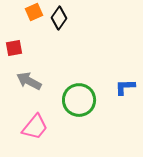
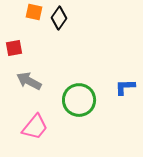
orange square: rotated 36 degrees clockwise
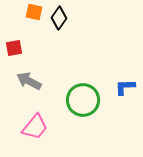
green circle: moved 4 px right
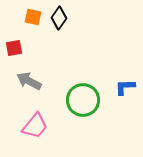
orange square: moved 1 px left, 5 px down
pink trapezoid: moved 1 px up
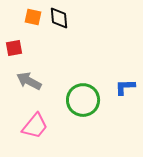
black diamond: rotated 40 degrees counterclockwise
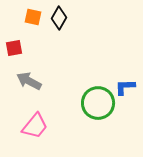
black diamond: rotated 35 degrees clockwise
green circle: moved 15 px right, 3 px down
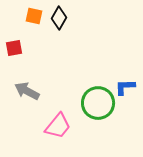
orange square: moved 1 px right, 1 px up
gray arrow: moved 2 px left, 10 px down
pink trapezoid: moved 23 px right
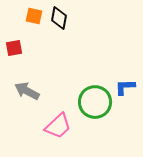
black diamond: rotated 20 degrees counterclockwise
green circle: moved 3 px left, 1 px up
pink trapezoid: rotated 8 degrees clockwise
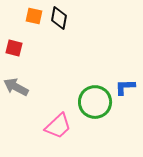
red square: rotated 24 degrees clockwise
gray arrow: moved 11 px left, 4 px up
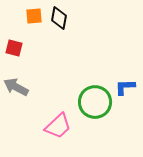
orange square: rotated 18 degrees counterclockwise
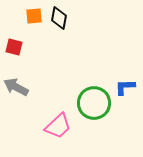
red square: moved 1 px up
green circle: moved 1 px left, 1 px down
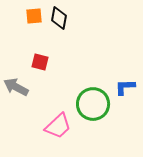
red square: moved 26 px right, 15 px down
green circle: moved 1 px left, 1 px down
